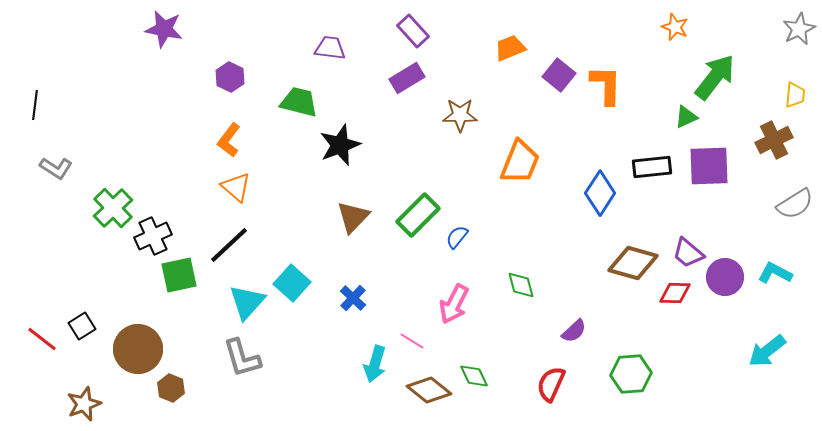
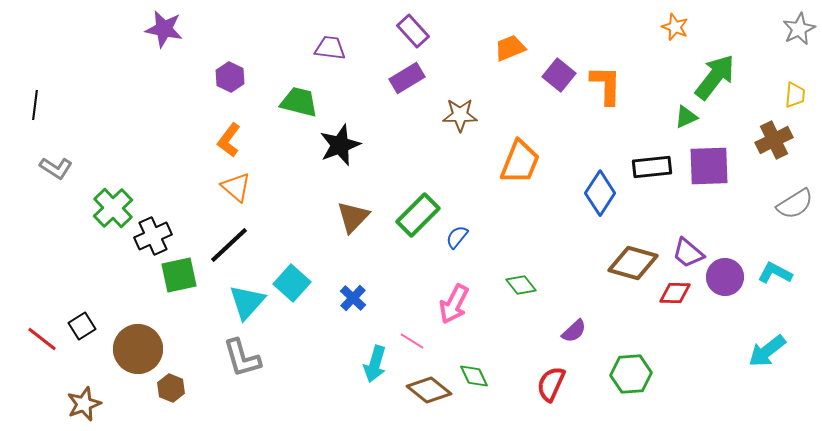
green diamond at (521, 285): rotated 24 degrees counterclockwise
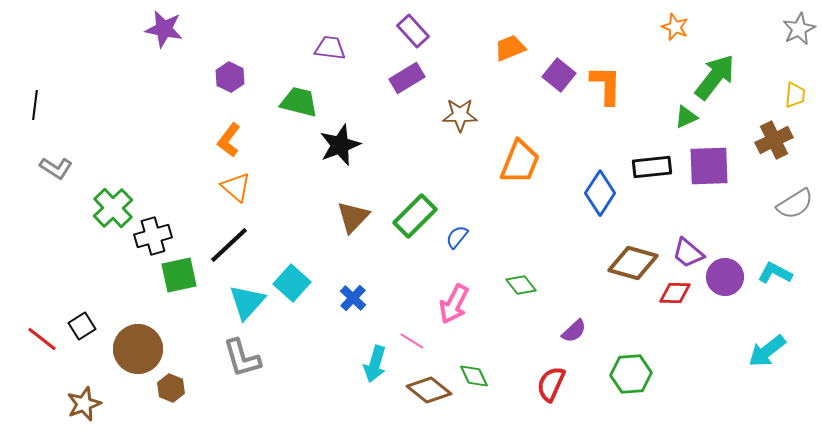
green rectangle at (418, 215): moved 3 px left, 1 px down
black cross at (153, 236): rotated 9 degrees clockwise
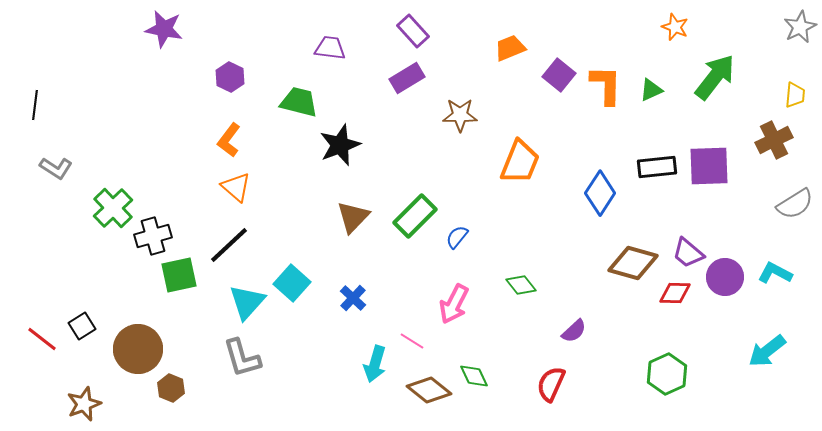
gray star at (799, 29): moved 1 px right, 2 px up
green triangle at (686, 117): moved 35 px left, 27 px up
black rectangle at (652, 167): moved 5 px right
green hexagon at (631, 374): moved 36 px right; rotated 21 degrees counterclockwise
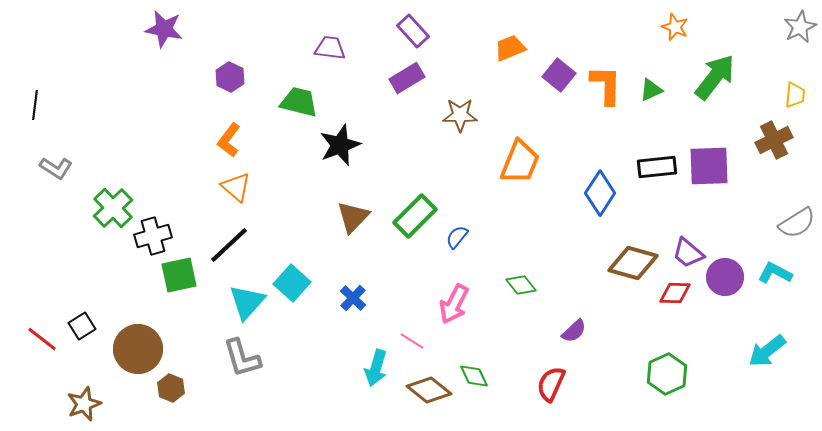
gray semicircle at (795, 204): moved 2 px right, 19 px down
cyan arrow at (375, 364): moved 1 px right, 4 px down
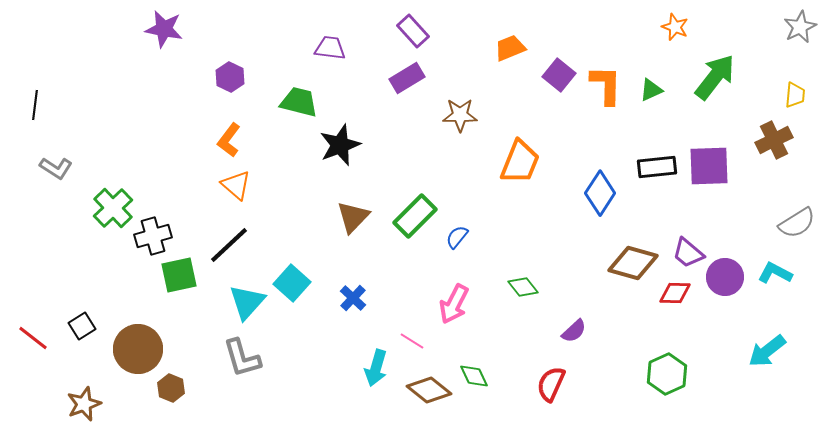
orange triangle at (236, 187): moved 2 px up
green diamond at (521, 285): moved 2 px right, 2 px down
red line at (42, 339): moved 9 px left, 1 px up
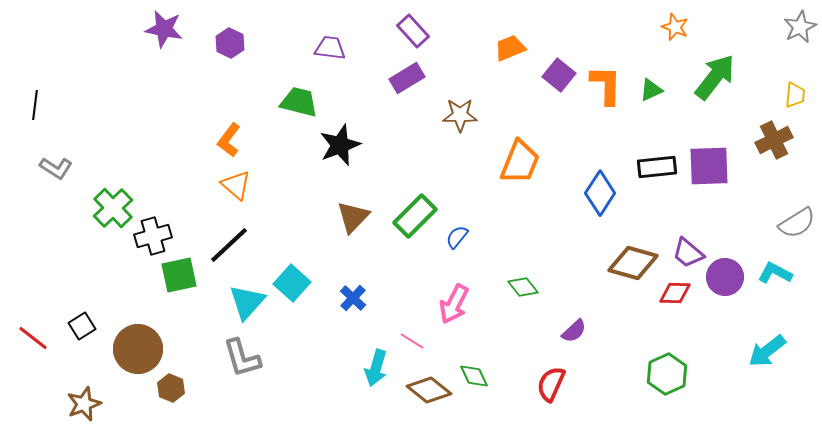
purple hexagon at (230, 77): moved 34 px up
